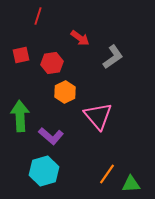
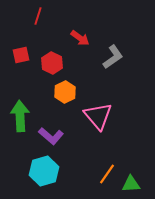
red hexagon: rotated 25 degrees counterclockwise
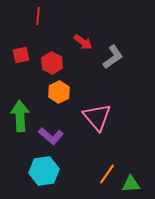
red line: rotated 12 degrees counterclockwise
red arrow: moved 3 px right, 4 px down
orange hexagon: moved 6 px left
pink triangle: moved 1 px left, 1 px down
cyan hexagon: rotated 8 degrees clockwise
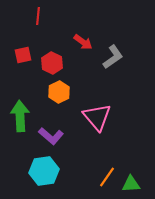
red square: moved 2 px right
orange line: moved 3 px down
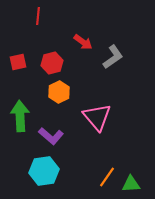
red square: moved 5 px left, 7 px down
red hexagon: rotated 20 degrees clockwise
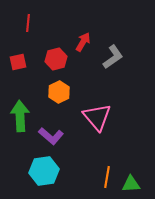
red line: moved 10 px left, 7 px down
red arrow: rotated 96 degrees counterclockwise
red hexagon: moved 4 px right, 4 px up
orange line: rotated 25 degrees counterclockwise
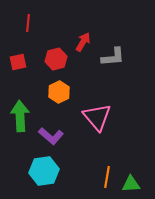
gray L-shape: rotated 30 degrees clockwise
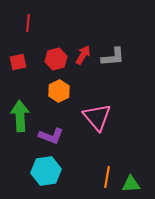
red arrow: moved 13 px down
orange hexagon: moved 1 px up
purple L-shape: rotated 20 degrees counterclockwise
cyan hexagon: moved 2 px right
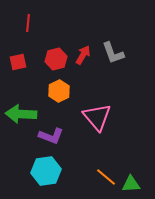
gray L-shape: moved 4 px up; rotated 75 degrees clockwise
green arrow: moved 1 px right, 2 px up; rotated 84 degrees counterclockwise
orange line: moved 1 px left; rotated 60 degrees counterclockwise
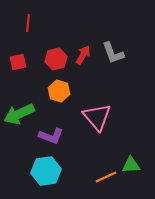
orange hexagon: rotated 15 degrees counterclockwise
green arrow: moved 2 px left; rotated 28 degrees counterclockwise
orange line: rotated 65 degrees counterclockwise
green triangle: moved 19 px up
